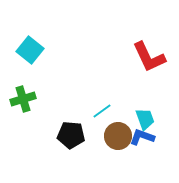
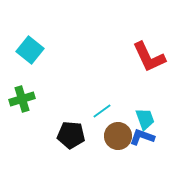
green cross: moved 1 px left
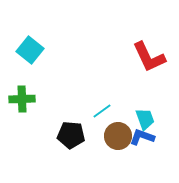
green cross: rotated 15 degrees clockwise
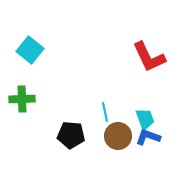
cyan line: moved 3 px right, 1 px down; rotated 66 degrees counterclockwise
blue L-shape: moved 6 px right
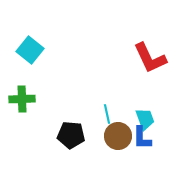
red L-shape: moved 1 px right, 1 px down
cyan line: moved 2 px right, 2 px down
blue L-shape: moved 6 px left, 1 px down; rotated 110 degrees counterclockwise
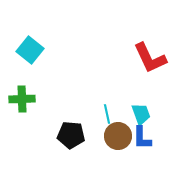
cyan trapezoid: moved 4 px left, 5 px up
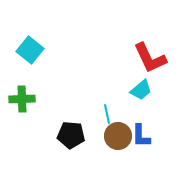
cyan trapezoid: moved 24 px up; rotated 70 degrees clockwise
blue L-shape: moved 1 px left, 2 px up
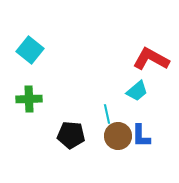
red L-shape: moved 1 px right, 1 px down; rotated 144 degrees clockwise
cyan trapezoid: moved 4 px left, 1 px down
green cross: moved 7 px right
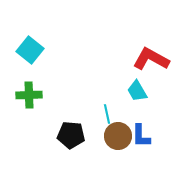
cyan trapezoid: rotated 100 degrees clockwise
green cross: moved 4 px up
